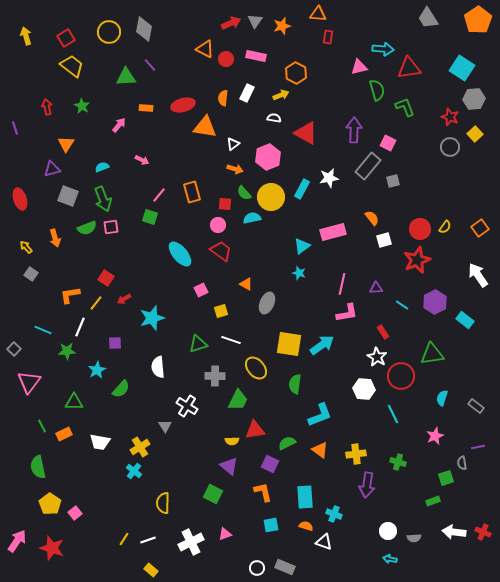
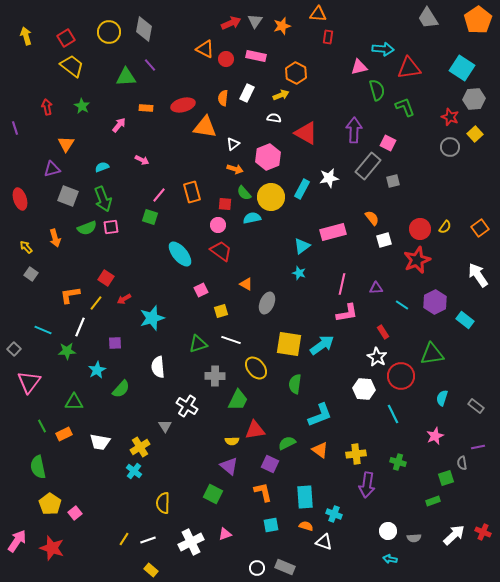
white arrow at (454, 532): moved 3 px down; rotated 130 degrees clockwise
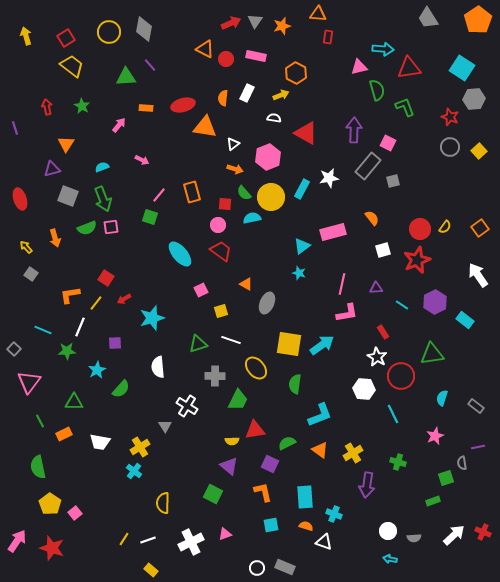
yellow square at (475, 134): moved 4 px right, 17 px down
white square at (384, 240): moved 1 px left, 10 px down
green line at (42, 426): moved 2 px left, 5 px up
yellow cross at (356, 454): moved 3 px left, 1 px up; rotated 24 degrees counterclockwise
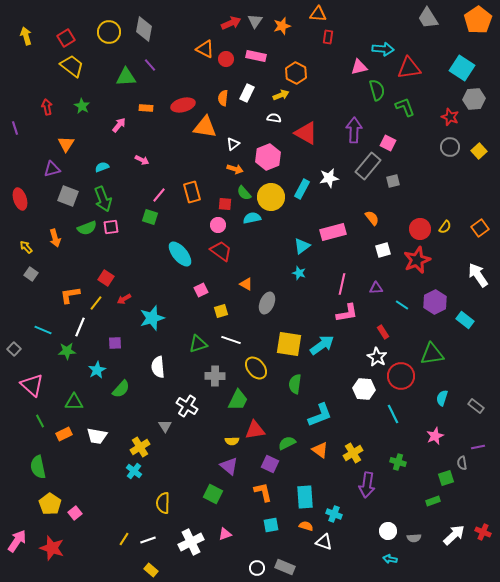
pink triangle at (29, 382): moved 3 px right, 3 px down; rotated 25 degrees counterclockwise
white trapezoid at (100, 442): moved 3 px left, 6 px up
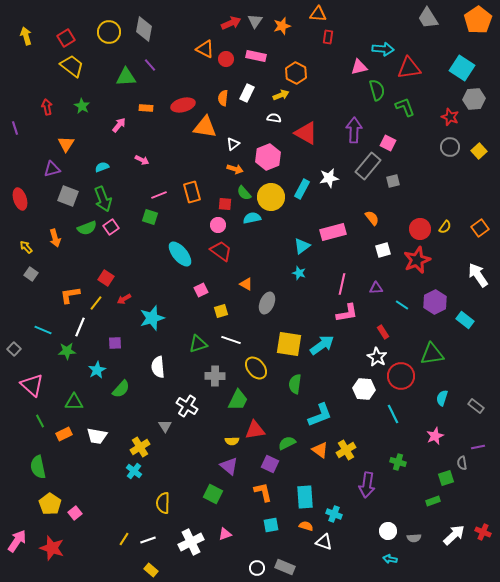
pink line at (159, 195): rotated 28 degrees clockwise
pink square at (111, 227): rotated 28 degrees counterclockwise
yellow cross at (353, 453): moved 7 px left, 3 px up
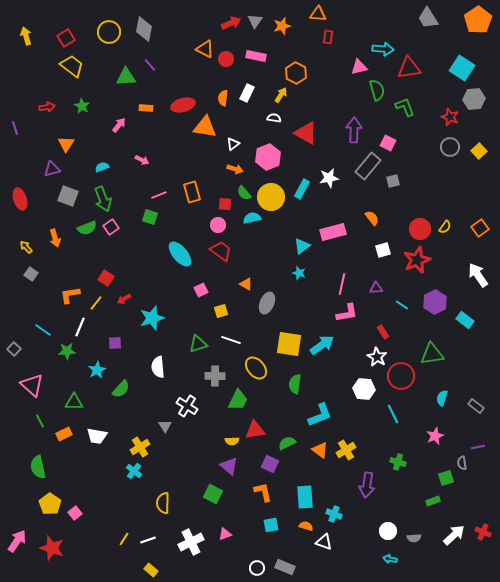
yellow arrow at (281, 95): rotated 35 degrees counterclockwise
red arrow at (47, 107): rotated 91 degrees clockwise
cyan line at (43, 330): rotated 12 degrees clockwise
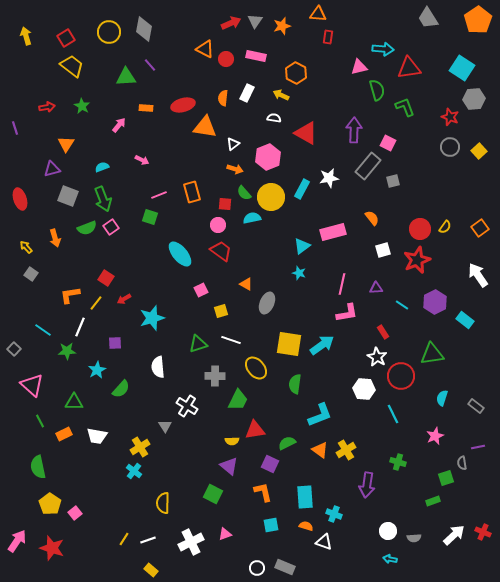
yellow arrow at (281, 95): rotated 98 degrees counterclockwise
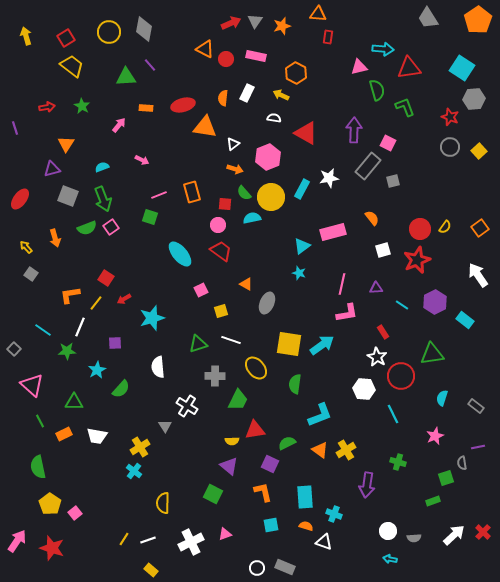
red ellipse at (20, 199): rotated 55 degrees clockwise
red cross at (483, 532): rotated 21 degrees clockwise
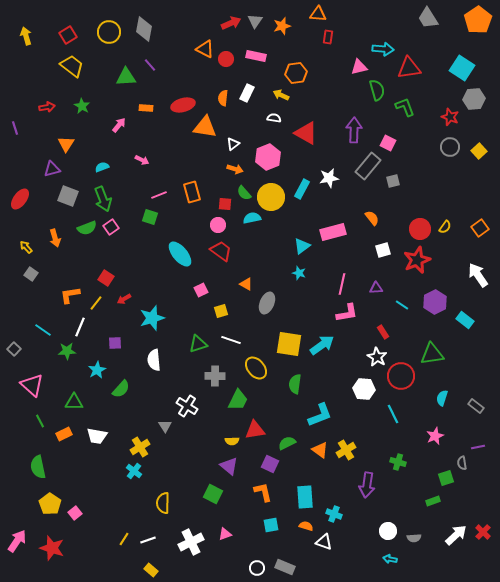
red square at (66, 38): moved 2 px right, 3 px up
orange hexagon at (296, 73): rotated 25 degrees clockwise
white semicircle at (158, 367): moved 4 px left, 7 px up
white arrow at (454, 535): moved 2 px right
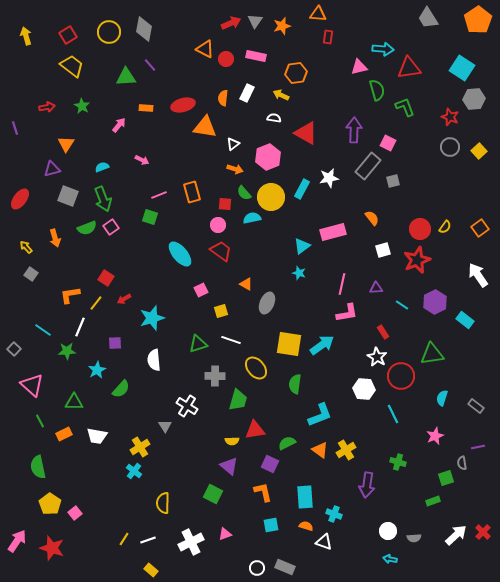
green trapezoid at (238, 400): rotated 10 degrees counterclockwise
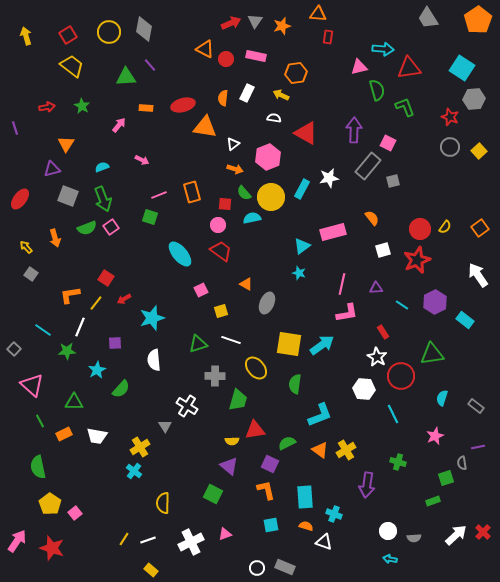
orange L-shape at (263, 492): moved 3 px right, 2 px up
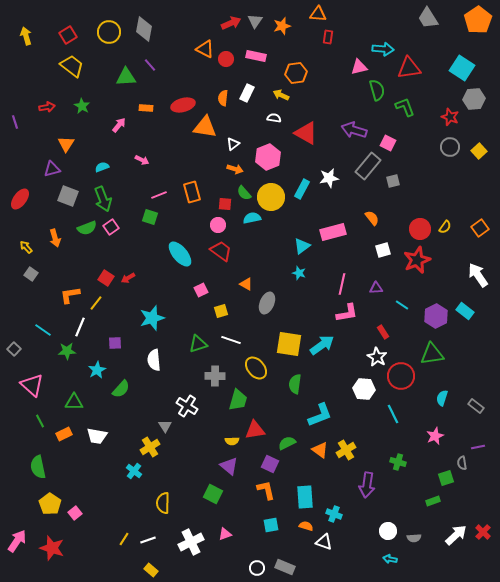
purple line at (15, 128): moved 6 px up
purple arrow at (354, 130): rotated 75 degrees counterclockwise
red arrow at (124, 299): moved 4 px right, 21 px up
purple hexagon at (435, 302): moved 1 px right, 14 px down
cyan rectangle at (465, 320): moved 9 px up
yellow cross at (140, 447): moved 10 px right
